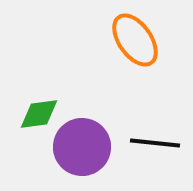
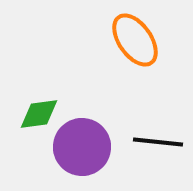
black line: moved 3 px right, 1 px up
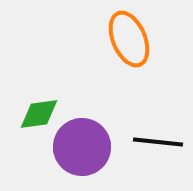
orange ellipse: moved 6 px left, 1 px up; rotated 12 degrees clockwise
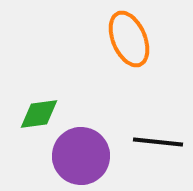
purple circle: moved 1 px left, 9 px down
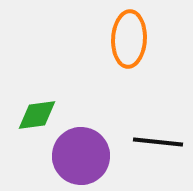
orange ellipse: rotated 26 degrees clockwise
green diamond: moved 2 px left, 1 px down
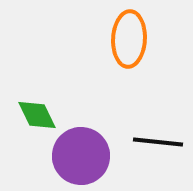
green diamond: rotated 72 degrees clockwise
